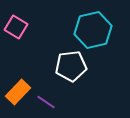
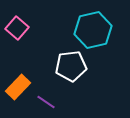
pink square: moved 1 px right, 1 px down; rotated 10 degrees clockwise
orange rectangle: moved 5 px up
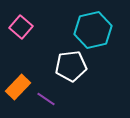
pink square: moved 4 px right, 1 px up
purple line: moved 3 px up
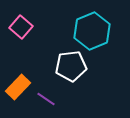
cyan hexagon: moved 1 px left, 1 px down; rotated 9 degrees counterclockwise
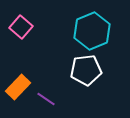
white pentagon: moved 15 px right, 4 px down
